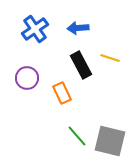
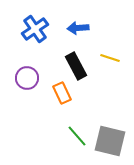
black rectangle: moved 5 px left, 1 px down
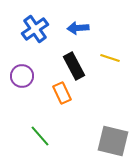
black rectangle: moved 2 px left
purple circle: moved 5 px left, 2 px up
green line: moved 37 px left
gray square: moved 3 px right
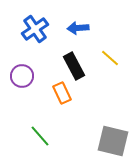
yellow line: rotated 24 degrees clockwise
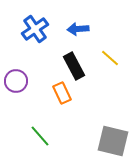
blue arrow: moved 1 px down
purple circle: moved 6 px left, 5 px down
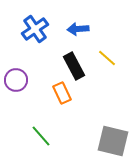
yellow line: moved 3 px left
purple circle: moved 1 px up
green line: moved 1 px right
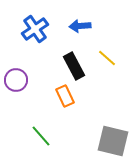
blue arrow: moved 2 px right, 3 px up
orange rectangle: moved 3 px right, 3 px down
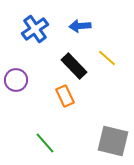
black rectangle: rotated 16 degrees counterclockwise
green line: moved 4 px right, 7 px down
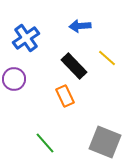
blue cross: moved 9 px left, 9 px down
purple circle: moved 2 px left, 1 px up
gray square: moved 8 px left, 1 px down; rotated 8 degrees clockwise
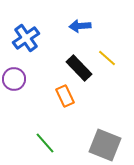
black rectangle: moved 5 px right, 2 px down
gray square: moved 3 px down
